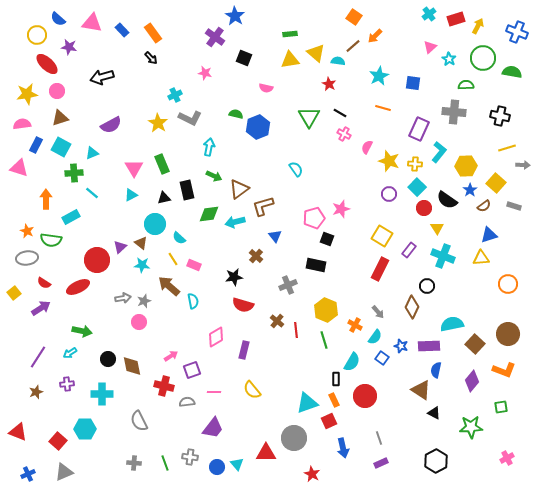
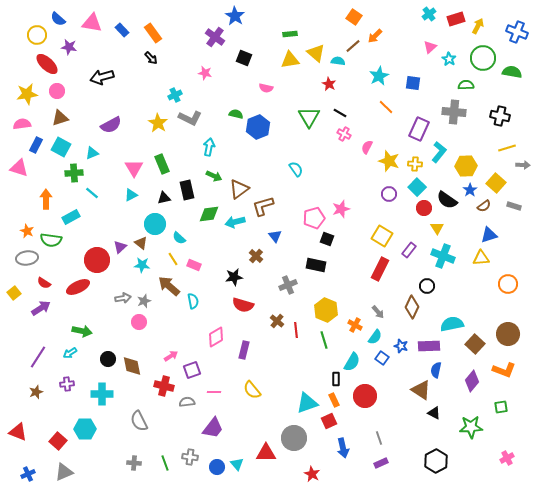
orange line at (383, 108): moved 3 px right, 1 px up; rotated 28 degrees clockwise
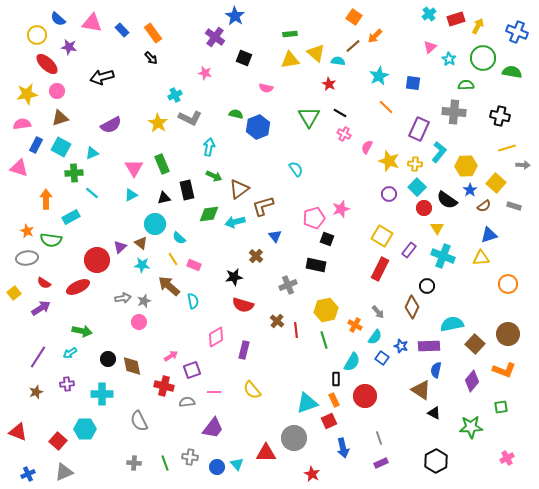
yellow hexagon at (326, 310): rotated 25 degrees clockwise
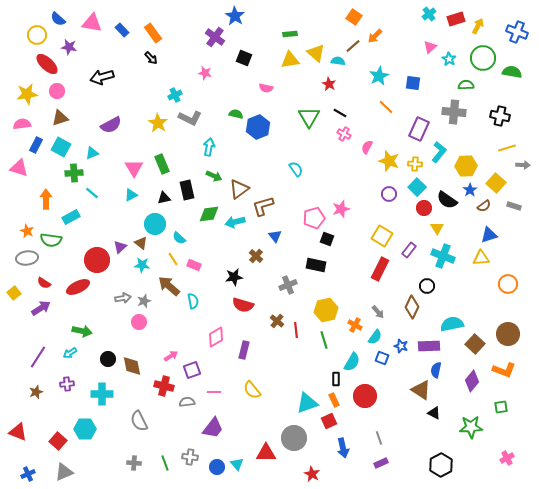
blue square at (382, 358): rotated 16 degrees counterclockwise
black hexagon at (436, 461): moved 5 px right, 4 px down
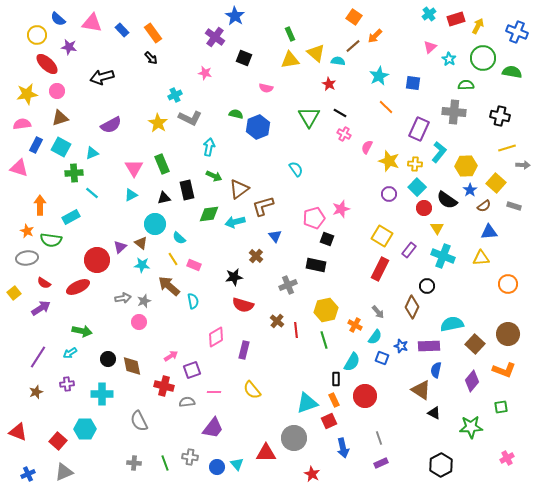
green rectangle at (290, 34): rotated 72 degrees clockwise
orange arrow at (46, 199): moved 6 px left, 6 px down
blue triangle at (489, 235): moved 3 px up; rotated 12 degrees clockwise
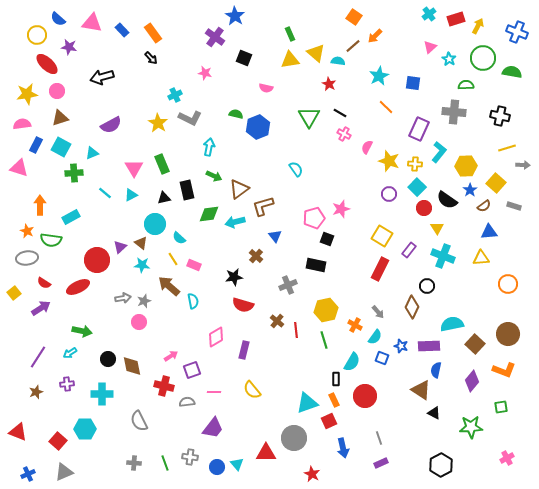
cyan line at (92, 193): moved 13 px right
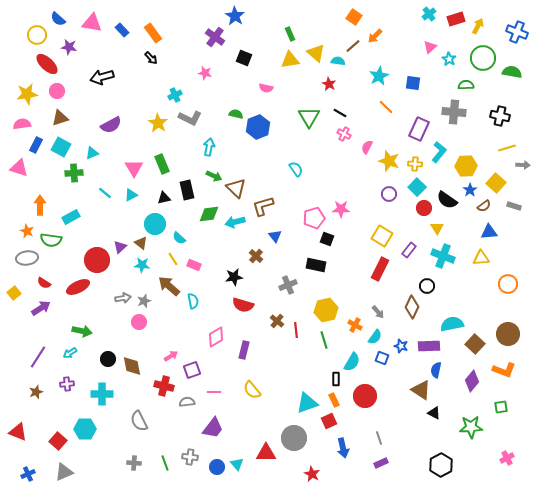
brown triangle at (239, 189): moved 3 px left, 1 px up; rotated 40 degrees counterclockwise
pink star at (341, 209): rotated 18 degrees clockwise
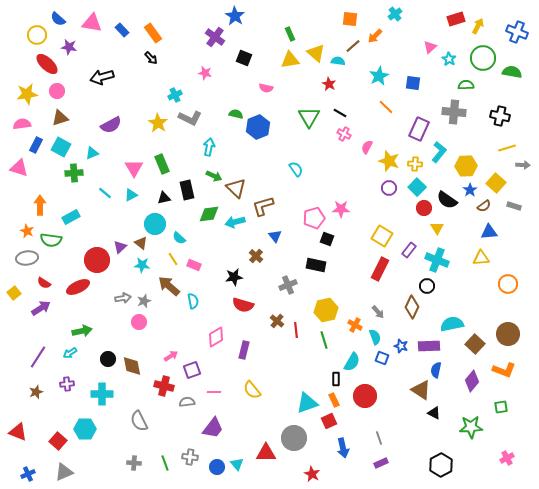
cyan cross at (429, 14): moved 34 px left
orange square at (354, 17): moved 4 px left, 2 px down; rotated 28 degrees counterclockwise
purple circle at (389, 194): moved 6 px up
cyan cross at (443, 256): moved 6 px left, 4 px down
green arrow at (82, 331): rotated 24 degrees counterclockwise
cyan semicircle at (375, 337): rotated 56 degrees counterclockwise
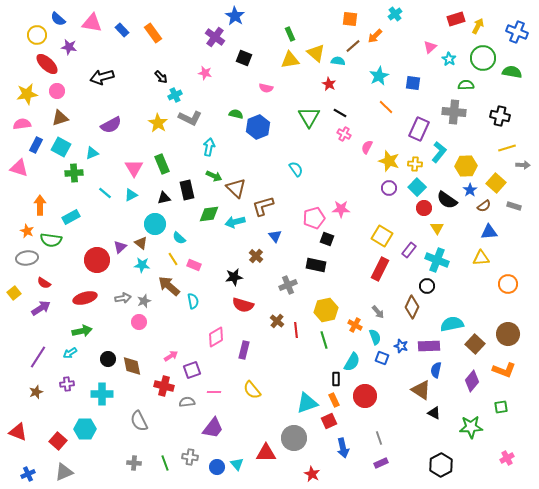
black arrow at (151, 58): moved 10 px right, 19 px down
red ellipse at (78, 287): moved 7 px right, 11 px down; rotated 10 degrees clockwise
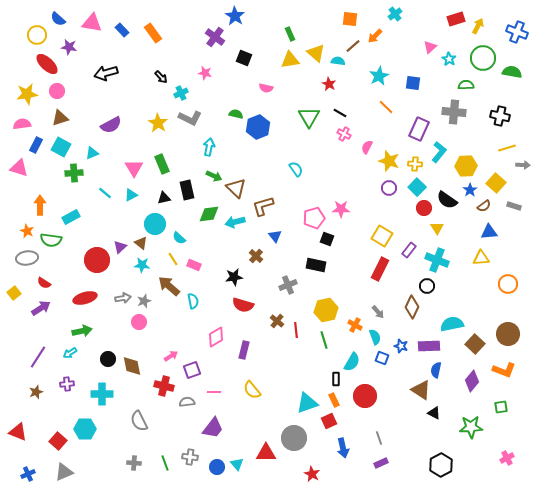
black arrow at (102, 77): moved 4 px right, 4 px up
cyan cross at (175, 95): moved 6 px right, 2 px up
